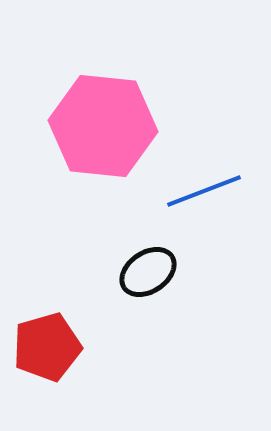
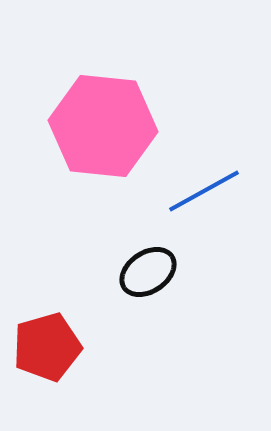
blue line: rotated 8 degrees counterclockwise
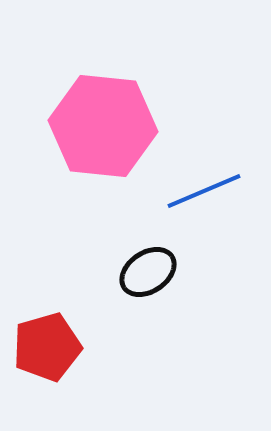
blue line: rotated 6 degrees clockwise
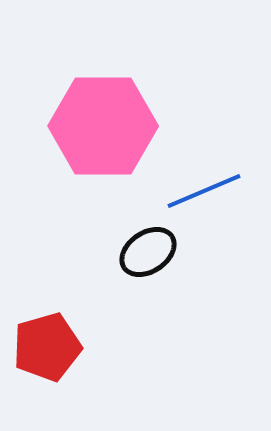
pink hexagon: rotated 6 degrees counterclockwise
black ellipse: moved 20 px up
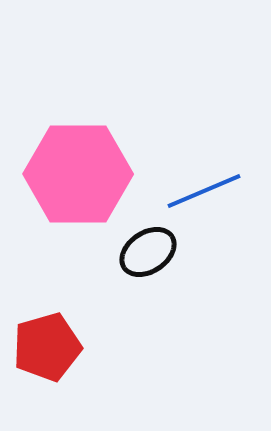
pink hexagon: moved 25 px left, 48 px down
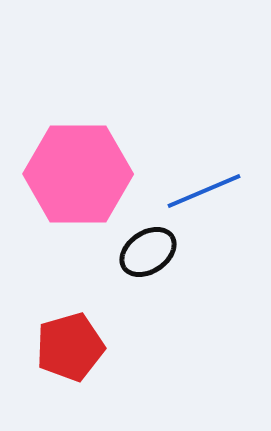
red pentagon: moved 23 px right
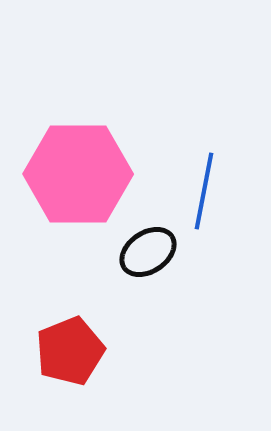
blue line: rotated 56 degrees counterclockwise
red pentagon: moved 4 px down; rotated 6 degrees counterclockwise
